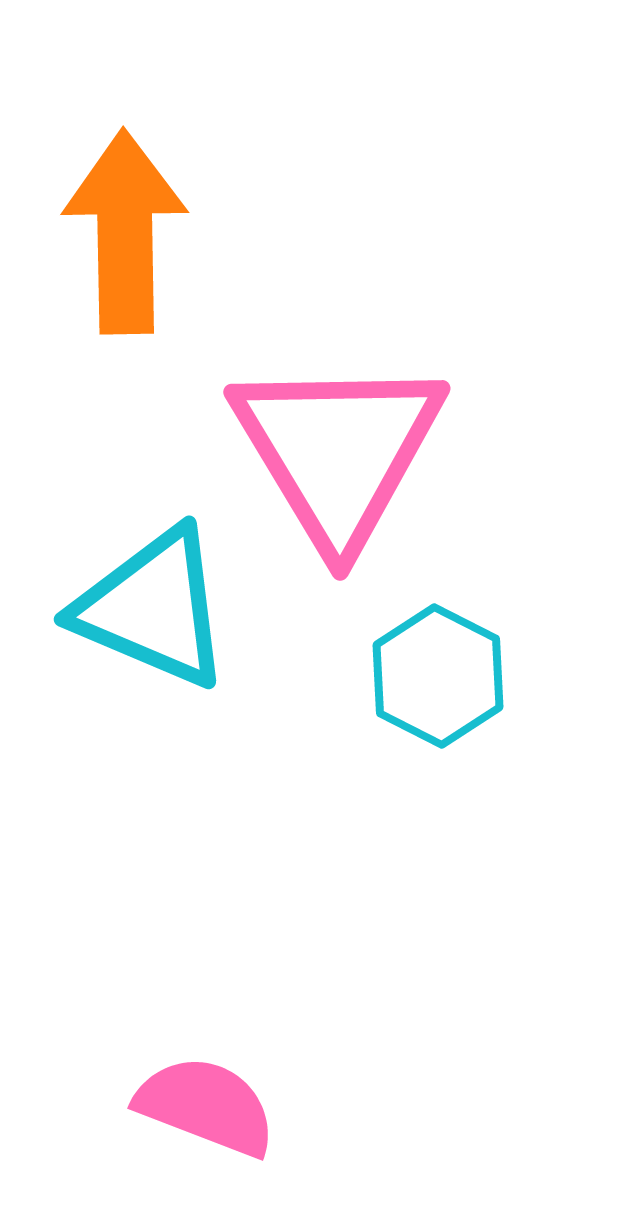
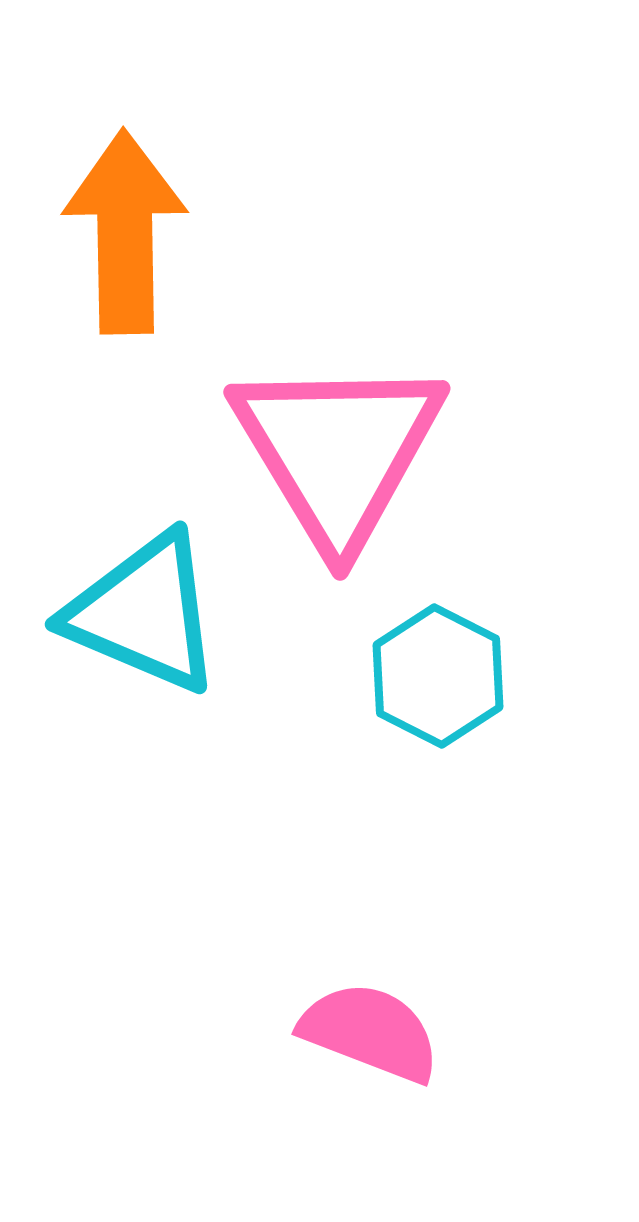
cyan triangle: moved 9 px left, 5 px down
pink semicircle: moved 164 px right, 74 px up
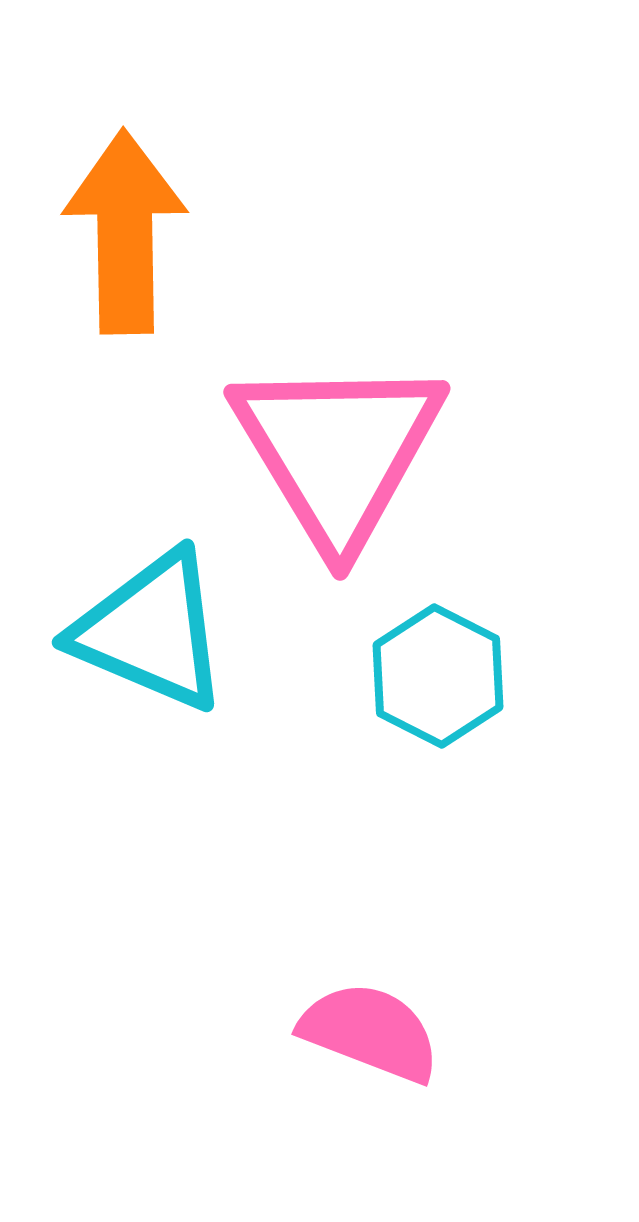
cyan triangle: moved 7 px right, 18 px down
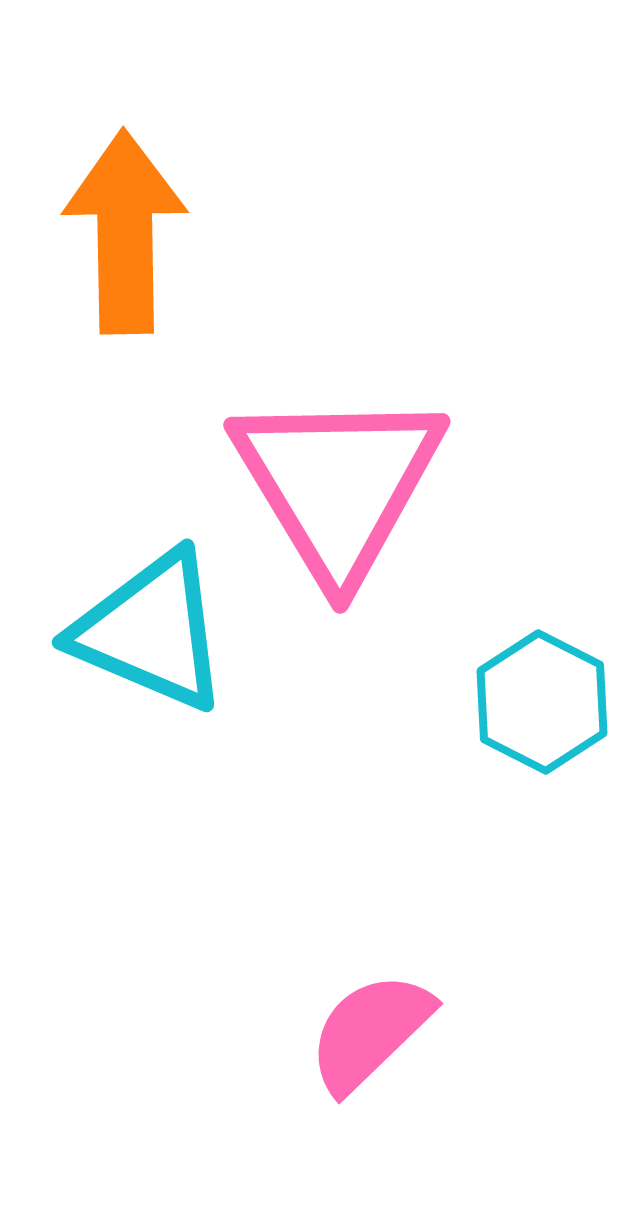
pink triangle: moved 33 px down
cyan hexagon: moved 104 px right, 26 px down
pink semicircle: rotated 65 degrees counterclockwise
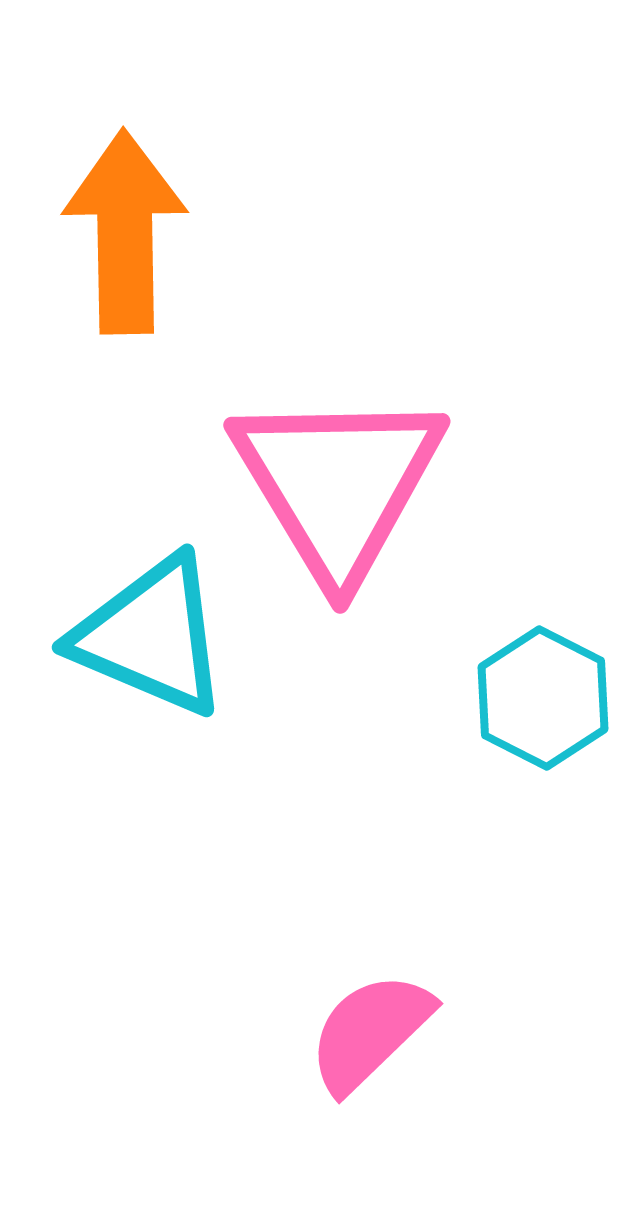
cyan triangle: moved 5 px down
cyan hexagon: moved 1 px right, 4 px up
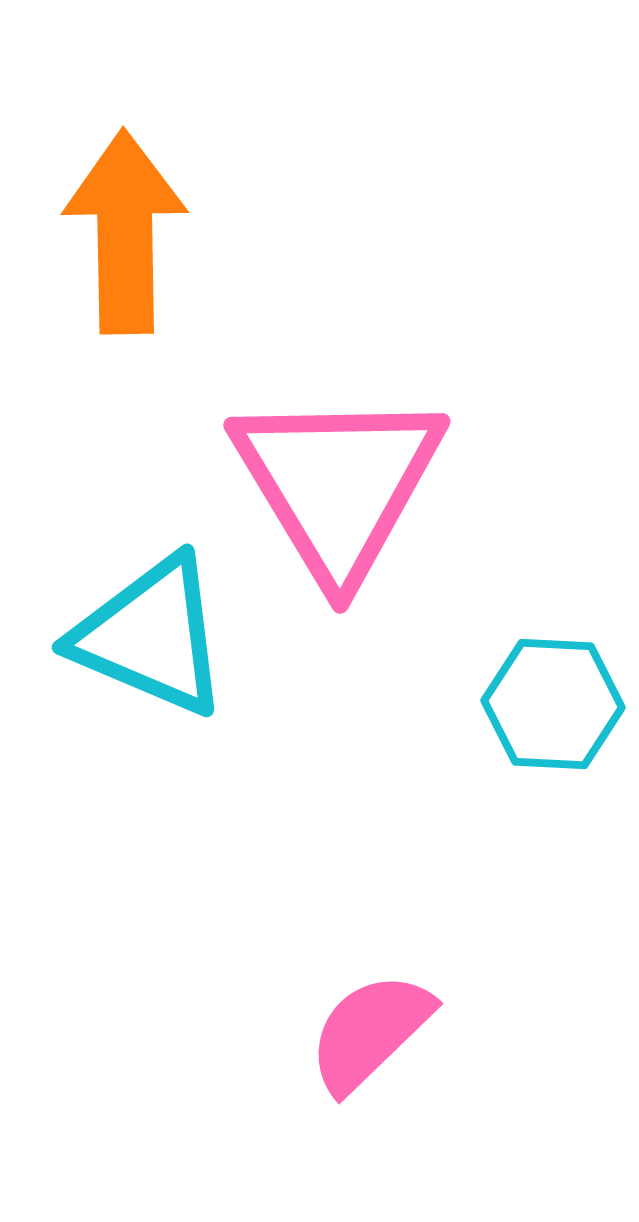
cyan hexagon: moved 10 px right, 6 px down; rotated 24 degrees counterclockwise
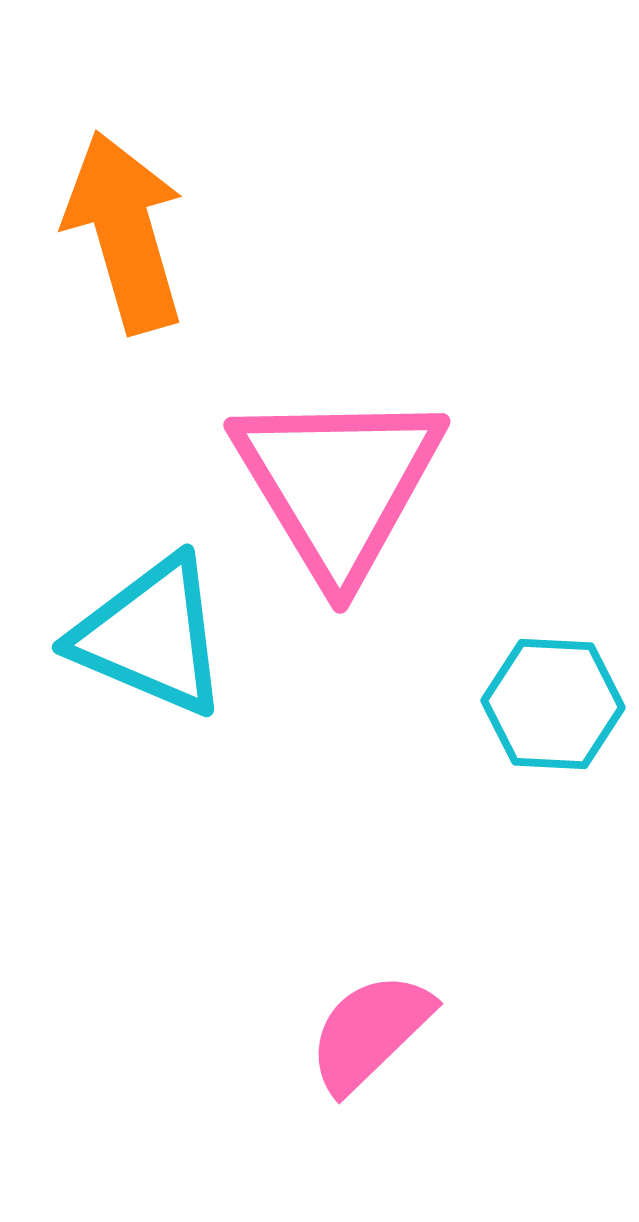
orange arrow: rotated 15 degrees counterclockwise
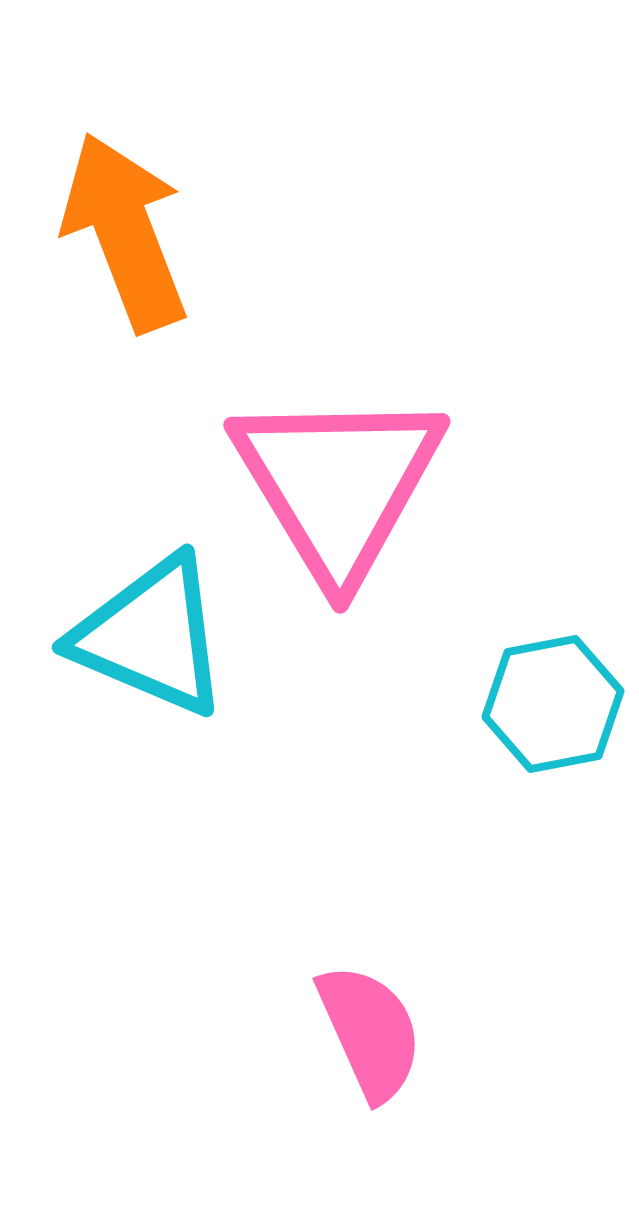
orange arrow: rotated 5 degrees counterclockwise
cyan hexagon: rotated 14 degrees counterclockwise
pink semicircle: rotated 110 degrees clockwise
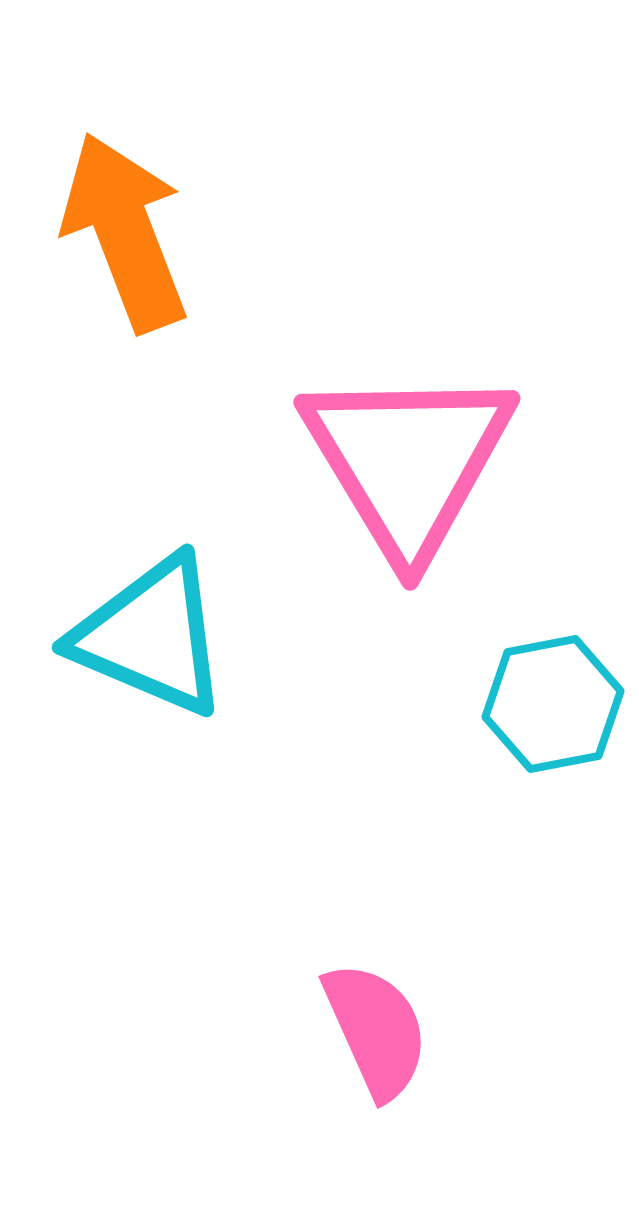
pink triangle: moved 70 px right, 23 px up
pink semicircle: moved 6 px right, 2 px up
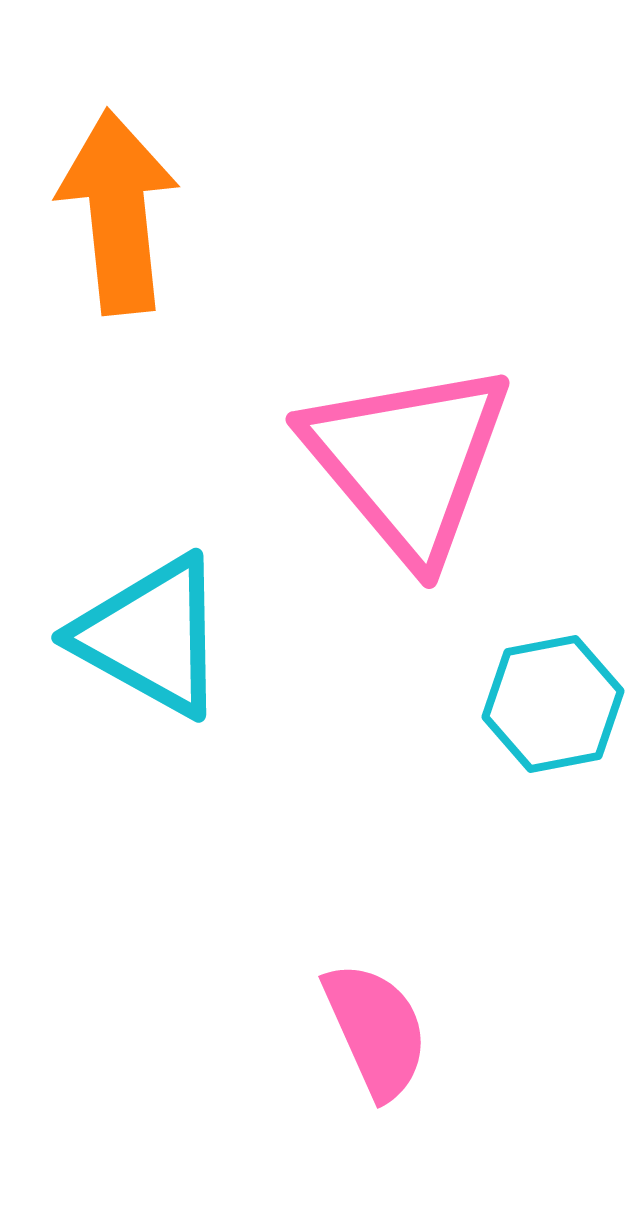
orange arrow: moved 7 px left, 20 px up; rotated 15 degrees clockwise
pink triangle: rotated 9 degrees counterclockwise
cyan triangle: rotated 6 degrees clockwise
